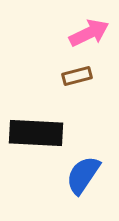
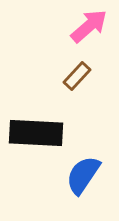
pink arrow: moved 7 px up; rotated 15 degrees counterclockwise
brown rectangle: rotated 32 degrees counterclockwise
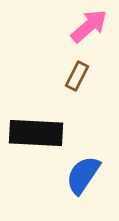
brown rectangle: rotated 16 degrees counterclockwise
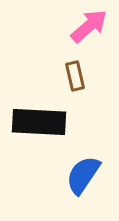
brown rectangle: moved 2 px left; rotated 40 degrees counterclockwise
black rectangle: moved 3 px right, 11 px up
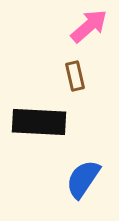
blue semicircle: moved 4 px down
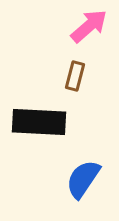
brown rectangle: rotated 28 degrees clockwise
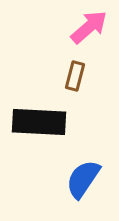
pink arrow: moved 1 px down
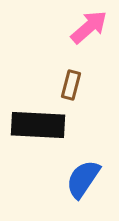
brown rectangle: moved 4 px left, 9 px down
black rectangle: moved 1 px left, 3 px down
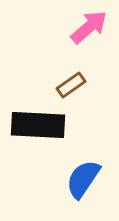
brown rectangle: rotated 40 degrees clockwise
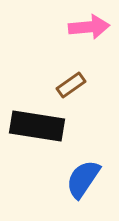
pink arrow: rotated 36 degrees clockwise
black rectangle: moved 1 px left, 1 px down; rotated 6 degrees clockwise
